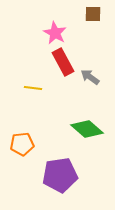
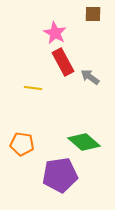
green diamond: moved 3 px left, 13 px down
orange pentagon: rotated 15 degrees clockwise
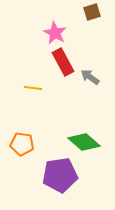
brown square: moved 1 px left, 2 px up; rotated 18 degrees counterclockwise
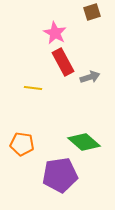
gray arrow: rotated 126 degrees clockwise
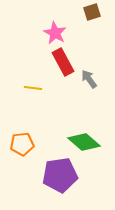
gray arrow: moved 1 px left, 2 px down; rotated 108 degrees counterclockwise
orange pentagon: rotated 15 degrees counterclockwise
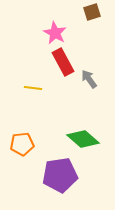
green diamond: moved 1 px left, 3 px up
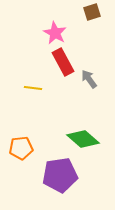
orange pentagon: moved 1 px left, 4 px down
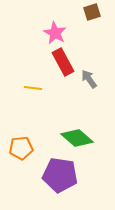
green diamond: moved 6 px left, 1 px up
purple pentagon: rotated 16 degrees clockwise
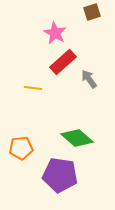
red rectangle: rotated 76 degrees clockwise
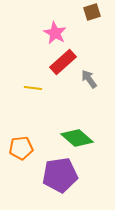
purple pentagon: rotated 16 degrees counterclockwise
